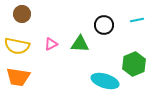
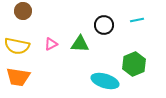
brown circle: moved 1 px right, 3 px up
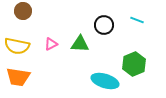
cyan line: rotated 32 degrees clockwise
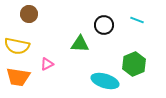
brown circle: moved 6 px right, 3 px down
pink triangle: moved 4 px left, 20 px down
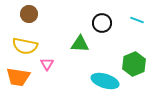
black circle: moved 2 px left, 2 px up
yellow semicircle: moved 8 px right
pink triangle: rotated 32 degrees counterclockwise
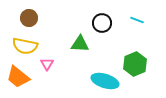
brown circle: moved 4 px down
green hexagon: moved 1 px right
orange trapezoid: rotated 30 degrees clockwise
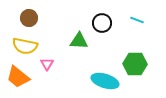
green triangle: moved 1 px left, 3 px up
green hexagon: rotated 25 degrees clockwise
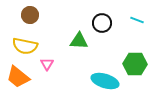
brown circle: moved 1 px right, 3 px up
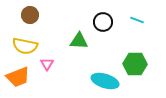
black circle: moved 1 px right, 1 px up
orange trapezoid: rotated 60 degrees counterclockwise
